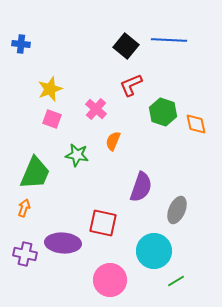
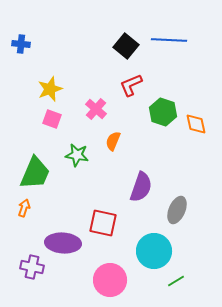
purple cross: moved 7 px right, 13 px down
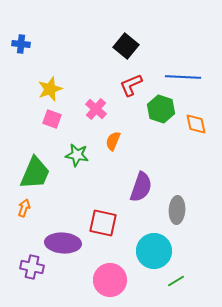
blue line: moved 14 px right, 37 px down
green hexagon: moved 2 px left, 3 px up
gray ellipse: rotated 20 degrees counterclockwise
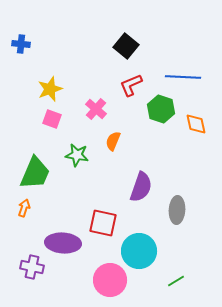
cyan circle: moved 15 px left
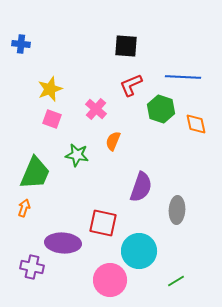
black square: rotated 35 degrees counterclockwise
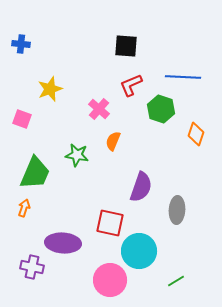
pink cross: moved 3 px right
pink square: moved 30 px left
orange diamond: moved 10 px down; rotated 30 degrees clockwise
red square: moved 7 px right
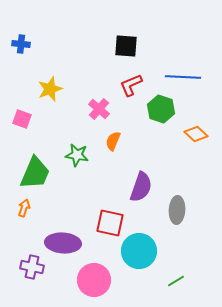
orange diamond: rotated 65 degrees counterclockwise
pink circle: moved 16 px left
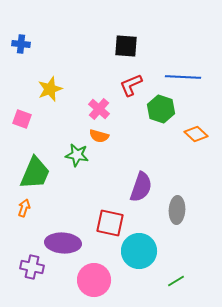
orange semicircle: moved 14 px left, 5 px up; rotated 96 degrees counterclockwise
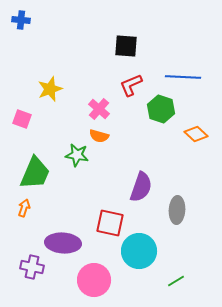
blue cross: moved 24 px up
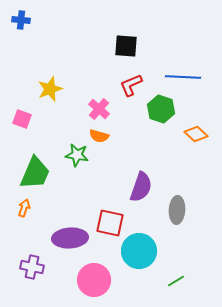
purple ellipse: moved 7 px right, 5 px up; rotated 8 degrees counterclockwise
